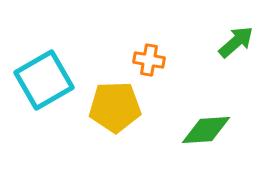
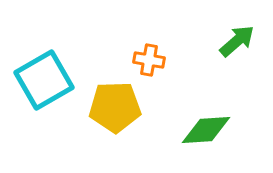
green arrow: moved 1 px right, 1 px up
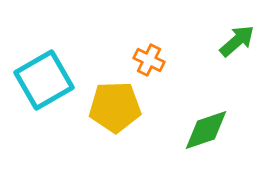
orange cross: rotated 16 degrees clockwise
green diamond: rotated 15 degrees counterclockwise
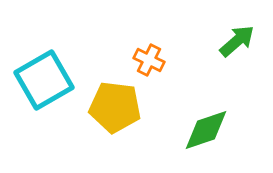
yellow pentagon: rotated 9 degrees clockwise
